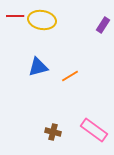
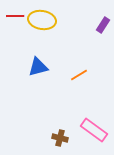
orange line: moved 9 px right, 1 px up
brown cross: moved 7 px right, 6 px down
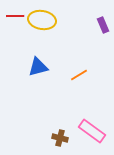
purple rectangle: rotated 56 degrees counterclockwise
pink rectangle: moved 2 px left, 1 px down
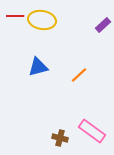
purple rectangle: rotated 70 degrees clockwise
orange line: rotated 12 degrees counterclockwise
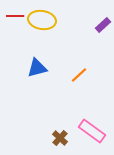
blue triangle: moved 1 px left, 1 px down
brown cross: rotated 28 degrees clockwise
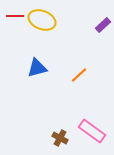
yellow ellipse: rotated 12 degrees clockwise
brown cross: rotated 14 degrees counterclockwise
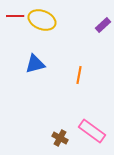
blue triangle: moved 2 px left, 4 px up
orange line: rotated 36 degrees counterclockwise
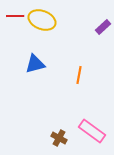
purple rectangle: moved 2 px down
brown cross: moved 1 px left
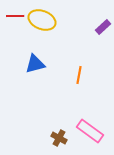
pink rectangle: moved 2 px left
